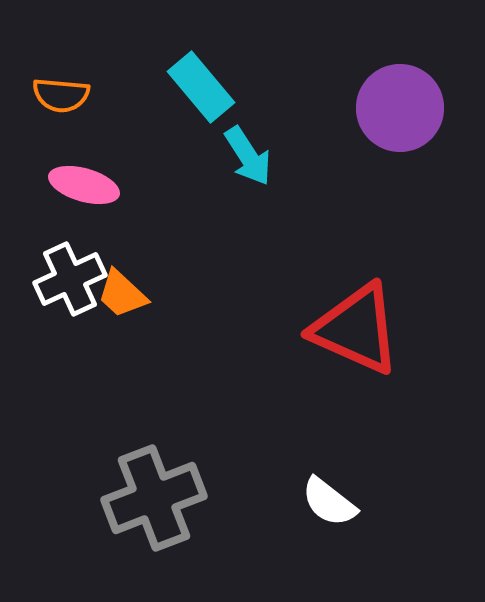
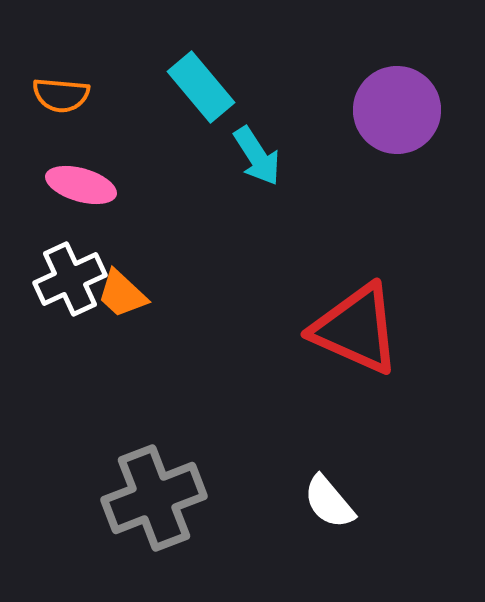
purple circle: moved 3 px left, 2 px down
cyan arrow: moved 9 px right
pink ellipse: moved 3 px left
white semicircle: rotated 12 degrees clockwise
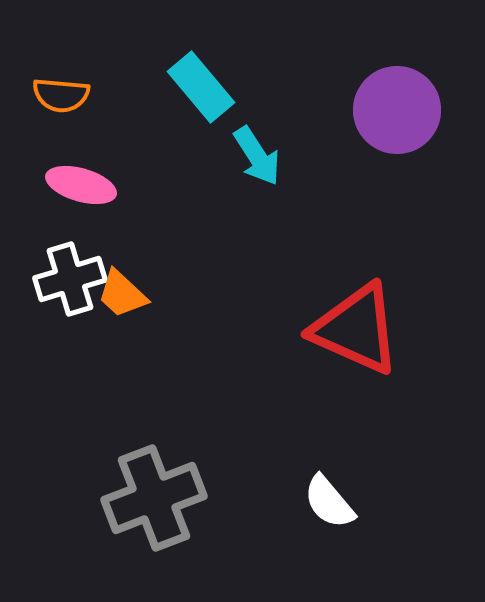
white cross: rotated 8 degrees clockwise
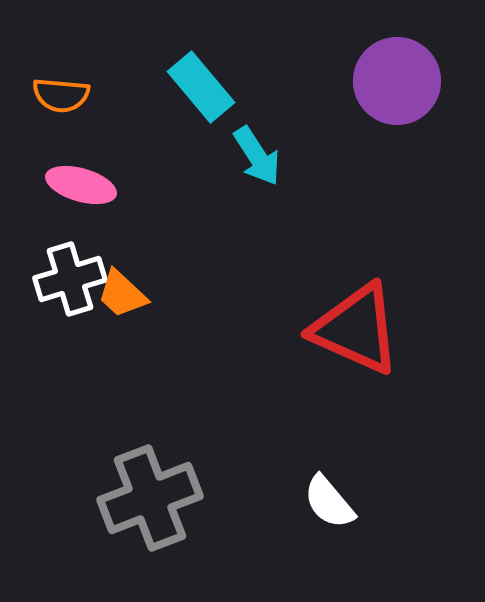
purple circle: moved 29 px up
gray cross: moved 4 px left
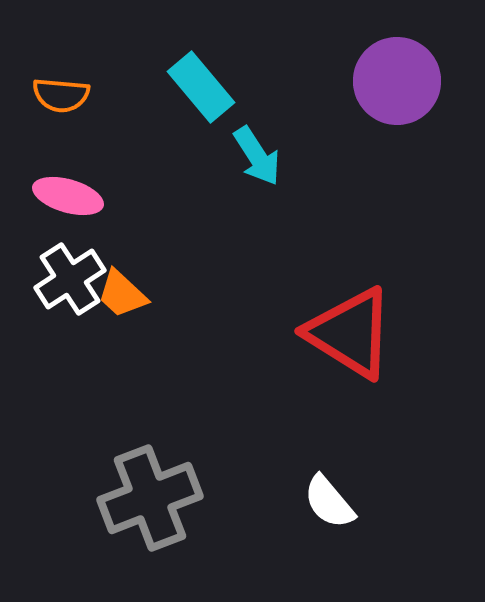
pink ellipse: moved 13 px left, 11 px down
white cross: rotated 16 degrees counterclockwise
red triangle: moved 6 px left, 4 px down; rotated 8 degrees clockwise
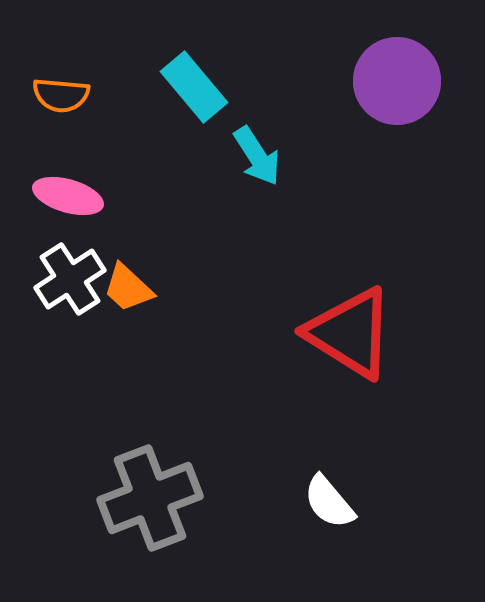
cyan rectangle: moved 7 px left
orange trapezoid: moved 6 px right, 6 px up
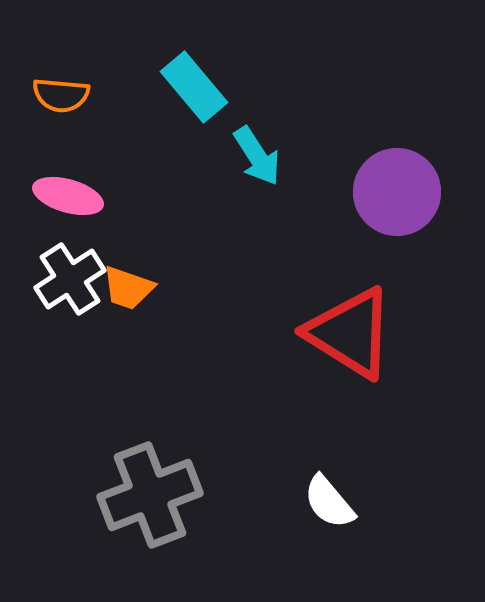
purple circle: moved 111 px down
orange trapezoid: rotated 24 degrees counterclockwise
gray cross: moved 3 px up
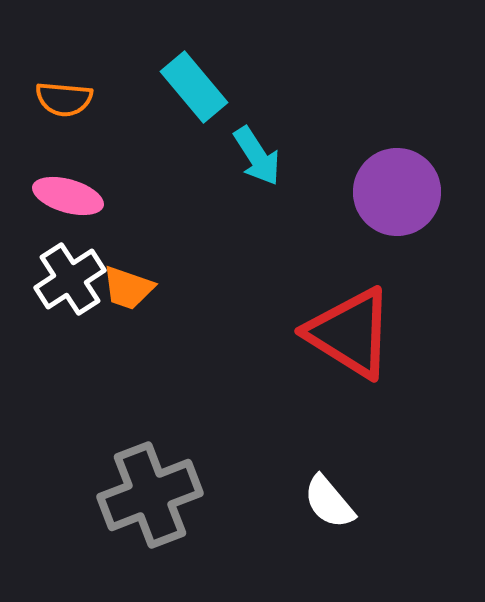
orange semicircle: moved 3 px right, 4 px down
